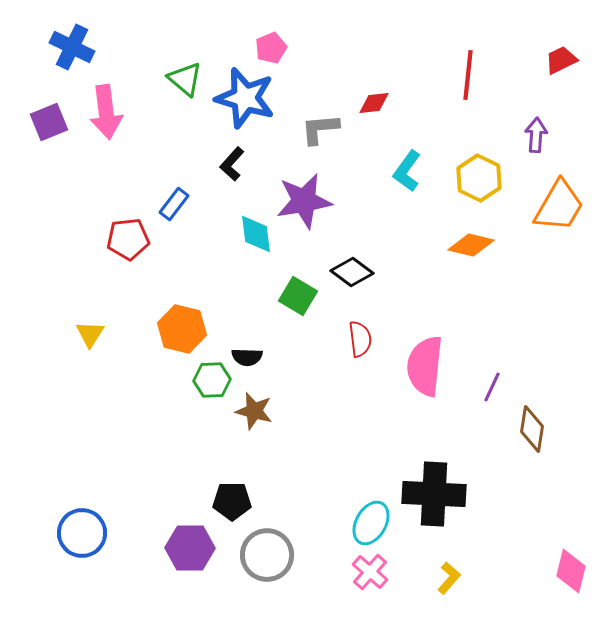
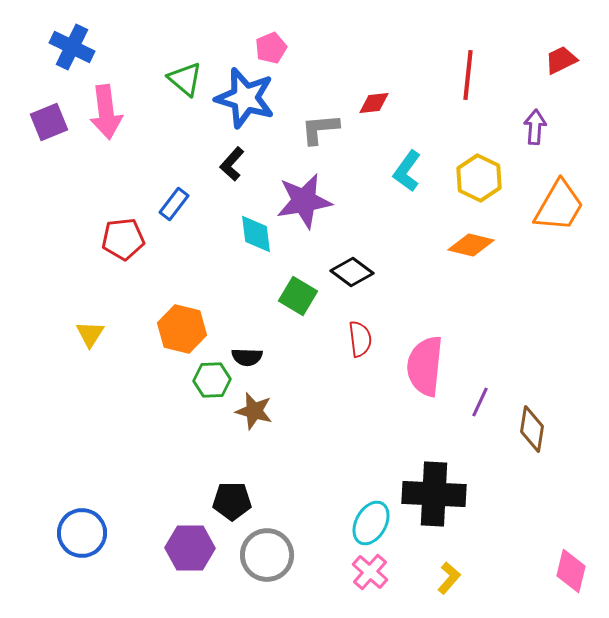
purple arrow: moved 1 px left, 8 px up
red pentagon: moved 5 px left
purple line: moved 12 px left, 15 px down
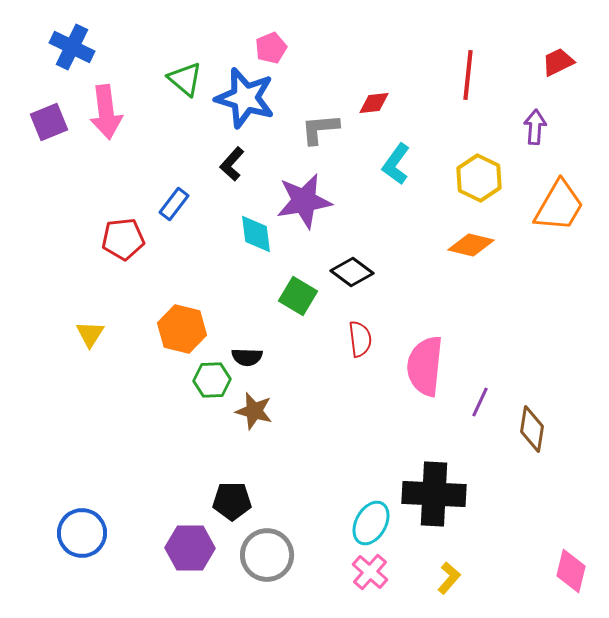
red trapezoid: moved 3 px left, 2 px down
cyan L-shape: moved 11 px left, 7 px up
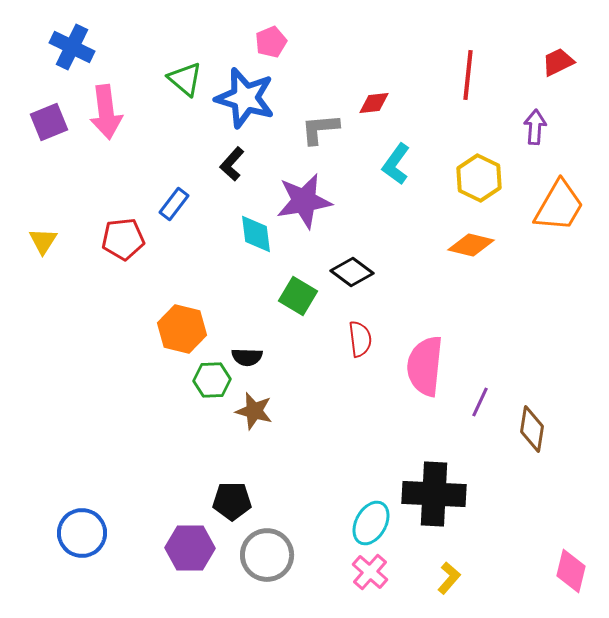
pink pentagon: moved 6 px up
yellow triangle: moved 47 px left, 93 px up
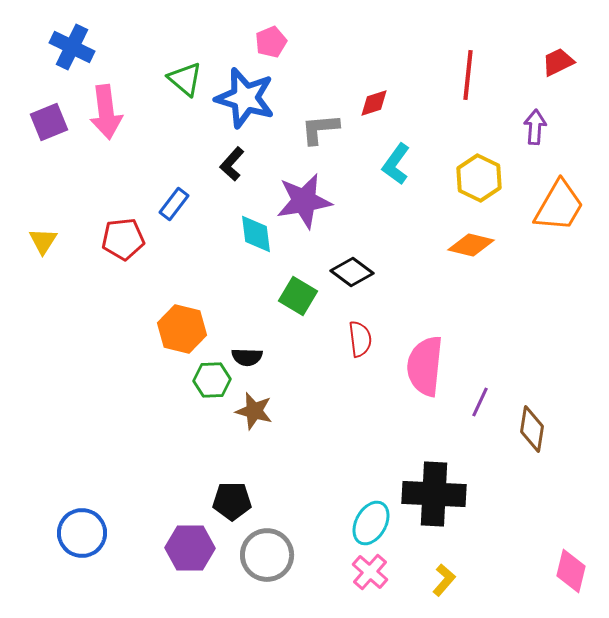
red diamond: rotated 12 degrees counterclockwise
yellow L-shape: moved 5 px left, 2 px down
